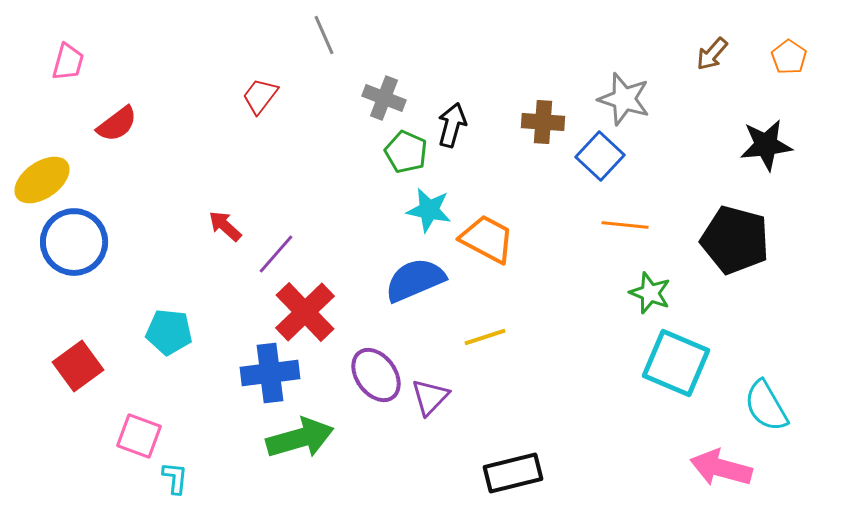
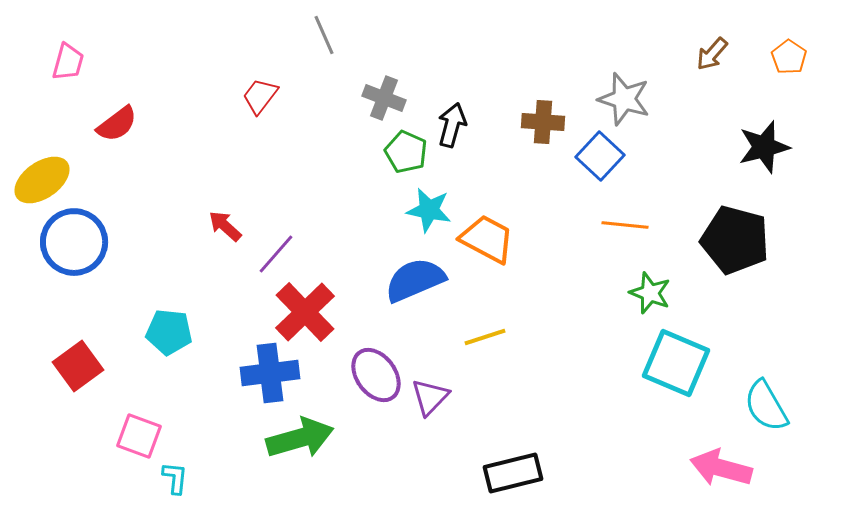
black star: moved 2 px left, 2 px down; rotated 8 degrees counterclockwise
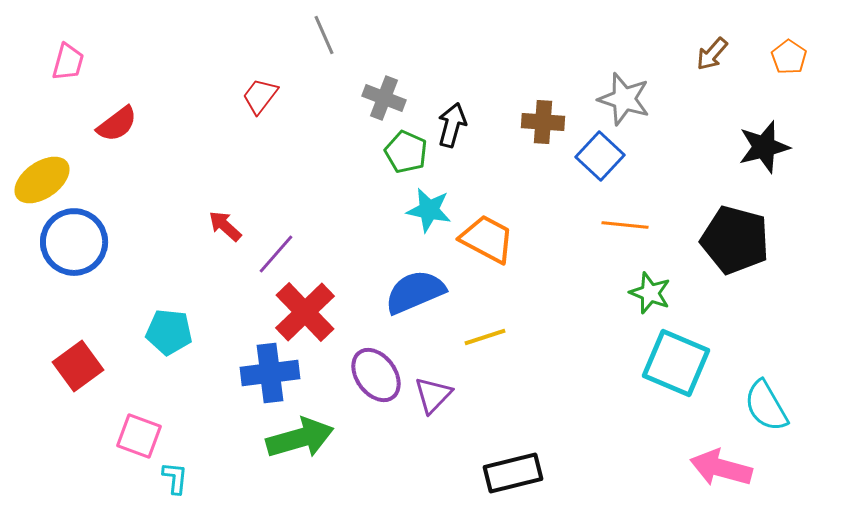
blue semicircle: moved 12 px down
purple triangle: moved 3 px right, 2 px up
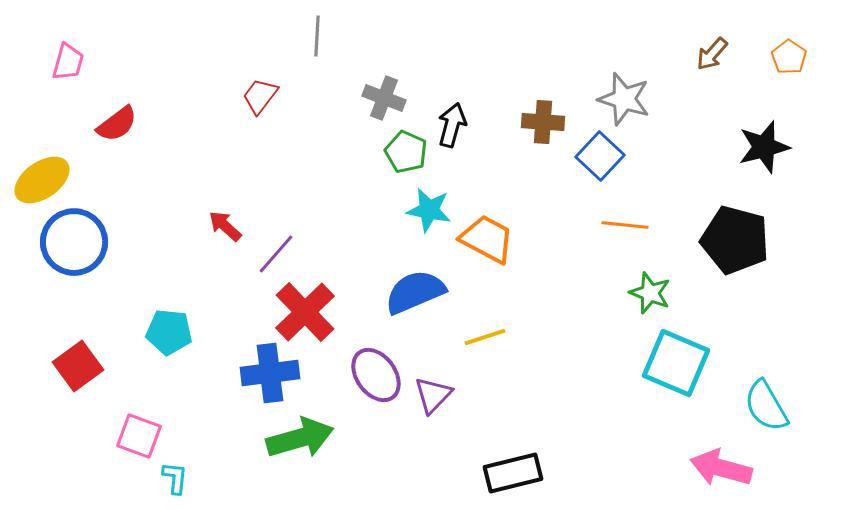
gray line: moved 7 px left, 1 px down; rotated 27 degrees clockwise
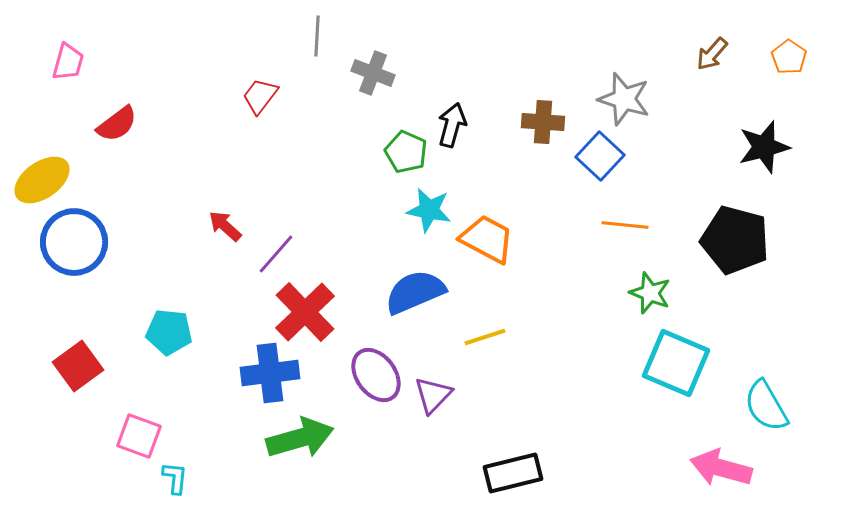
gray cross: moved 11 px left, 25 px up
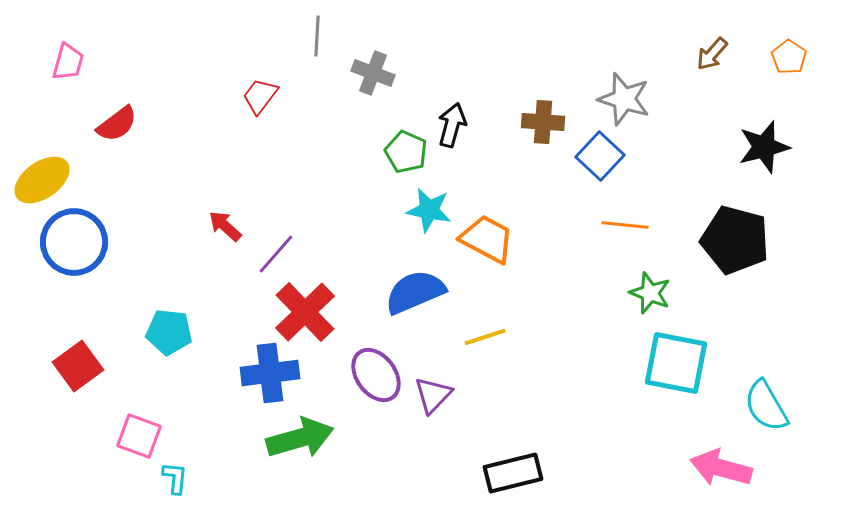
cyan square: rotated 12 degrees counterclockwise
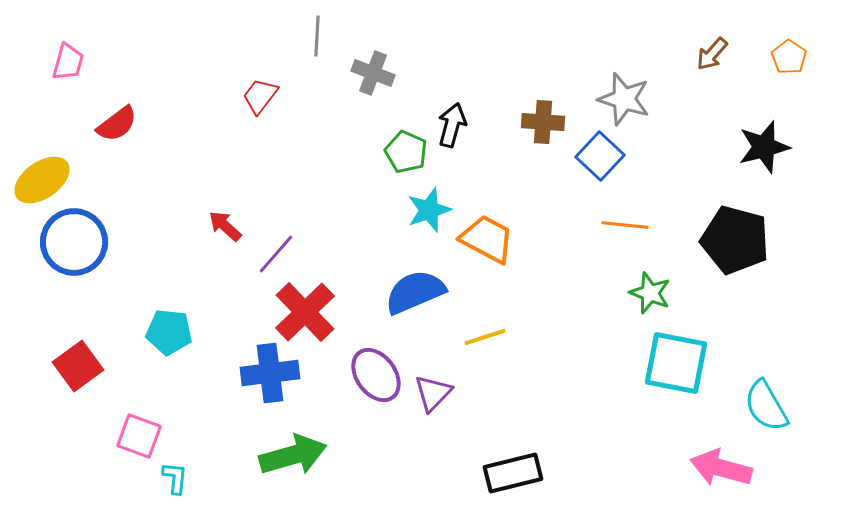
cyan star: rotated 30 degrees counterclockwise
purple triangle: moved 2 px up
green arrow: moved 7 px left, 17 px down
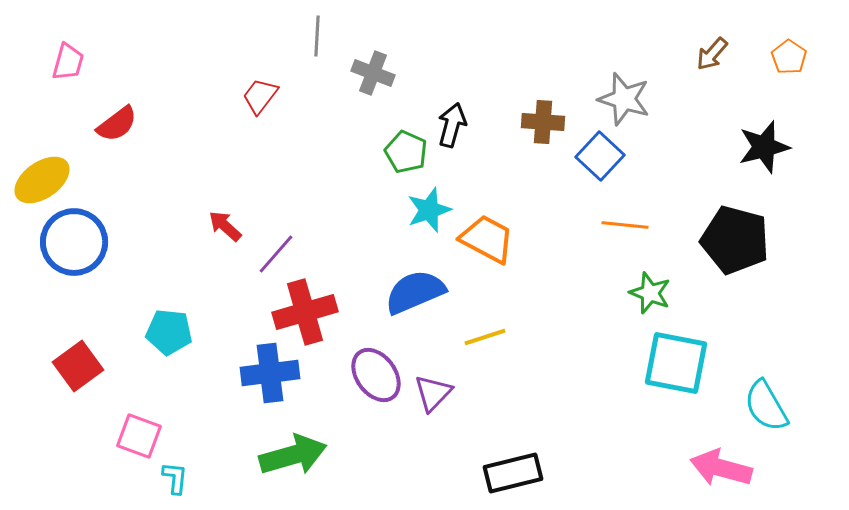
red cross: rotated 28 degrees clockwise
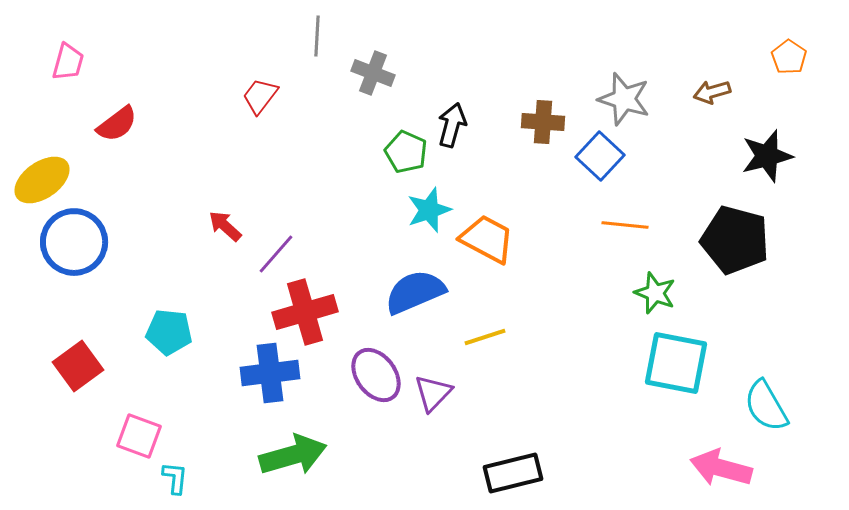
brown arrow: moved 38 px down; rotated 33 degrees clockwise
black star: moved 3 px right, 9 px down
green star: moved 5 px right
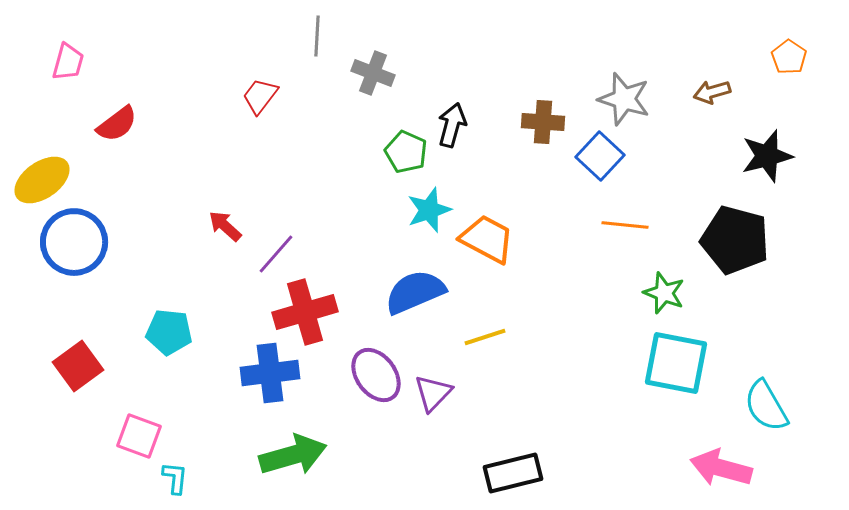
green star: moved 9 px right
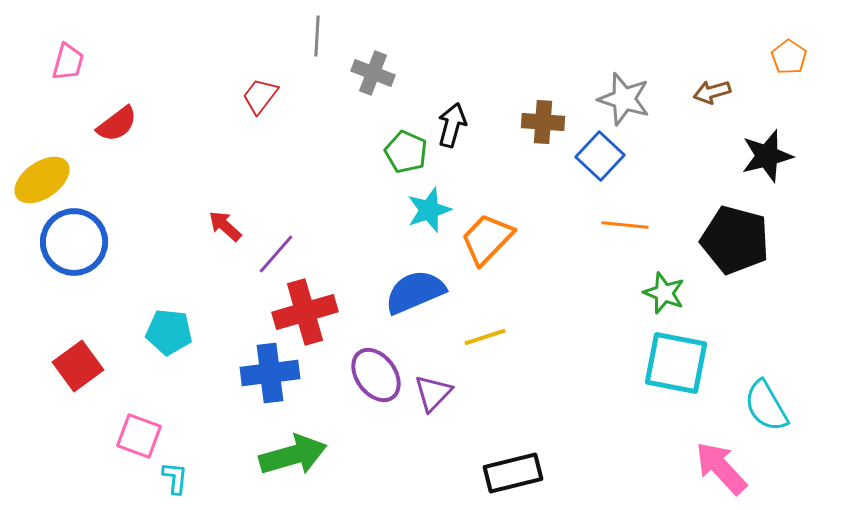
orange trapezoid: rotated 74 degrees counterclockwise
pink arrow: rotated 32 degrees clockwise
